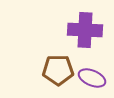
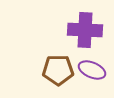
purple ellipse: moved 8 px up
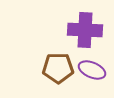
brown pentagon: moved 2 px up
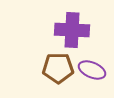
purple cross: moved 13 px left
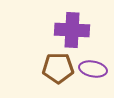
purple ellipse: moved 1 px right, 1 px up; rotated 12 degrees counterclockwise
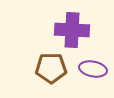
brown pentagon: moved 7 px left
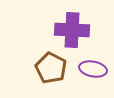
brown pentagon: rotated 28 degrees clockwise
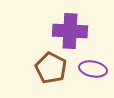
purple cross: moved 2 px left, 1 px down
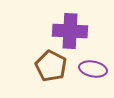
brown pentagon: moved 2 px up
